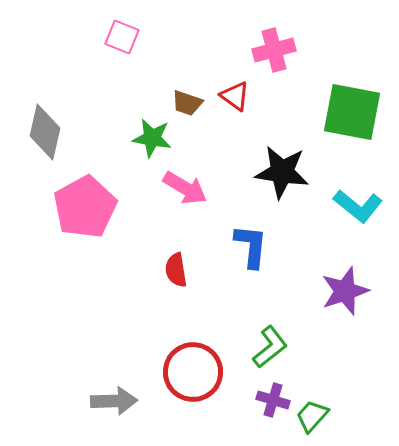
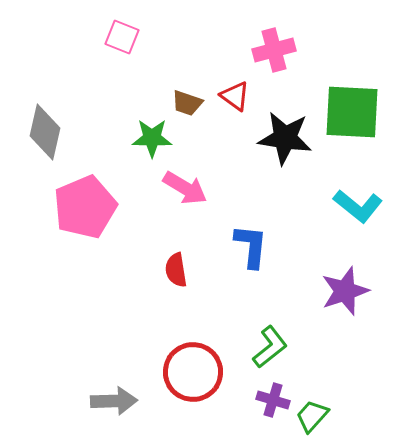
green square: rotated 8 degrees counterclockwise
green star: rotated 9 degrees counterclockwise
black star: moved 3 px right, 34 px up
pink pentagon: rotated 6 degrees clockwise
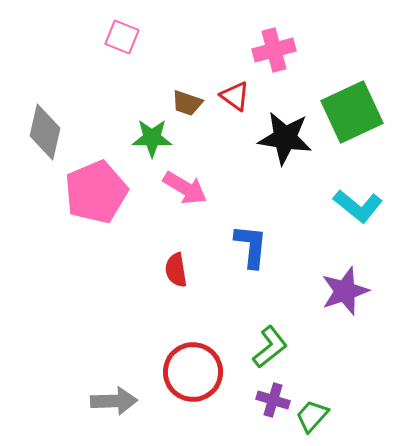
green square: rotated 28 degrees counterclockwise
pink pentagon: moved 11 px right, 15 px up
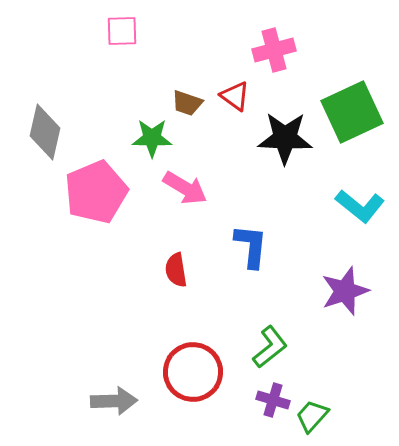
pink square: moved 6 px up; rotated 24 degrees counterclockwise
black star: rotated 6 degrees counterclockwise
cyan L-shape: moved 2 px right
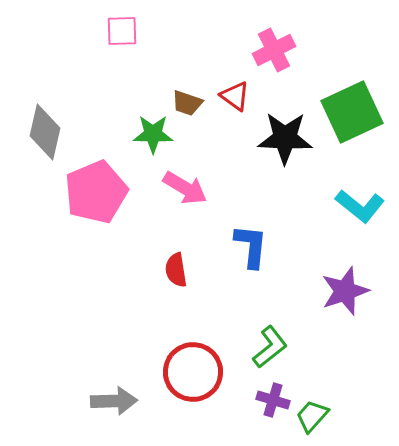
pink cross: rotated 12 degrees counterclockwise
green star: moved 1 px right, 4 px up
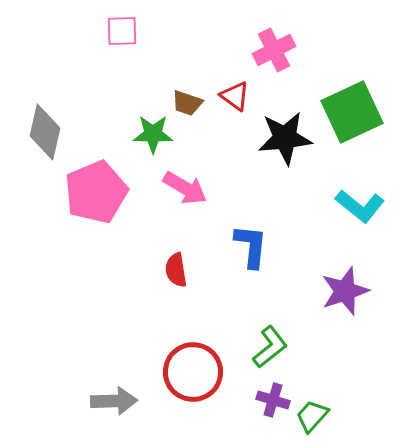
black star: rotated 8 degrees counterclockwise
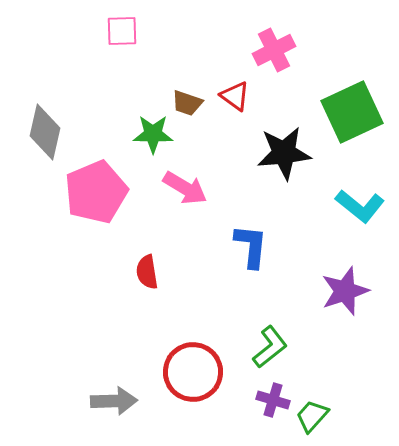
black star: moved 1 px left, 15 px down
red semicircle: moved 29 px left, 2 px down
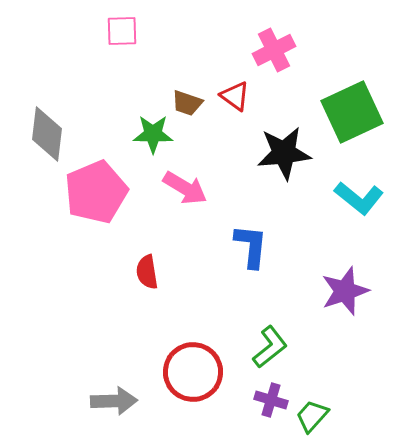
gray diamond: moved 2 px right, 2 px down; rotated 6 degrees counterclockwise
cyan L-shape: moved 1 px left, 8 px up
purple cross: moved 2 px left
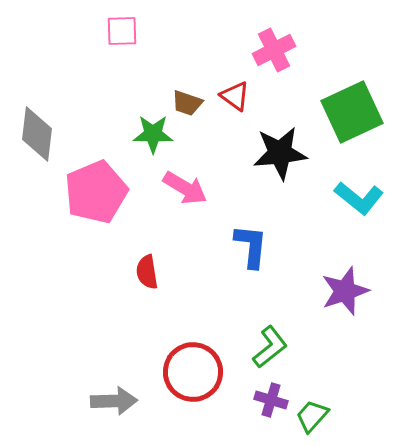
gray diamond: moved 10 px left
black star: moved 4 px left
